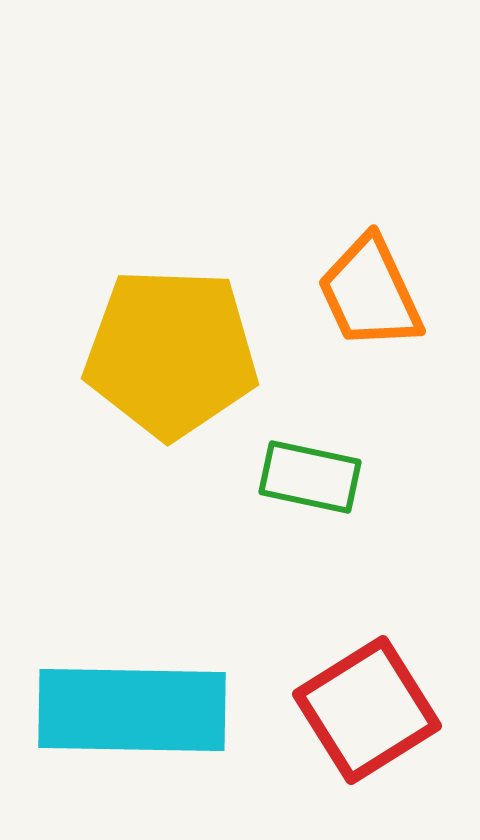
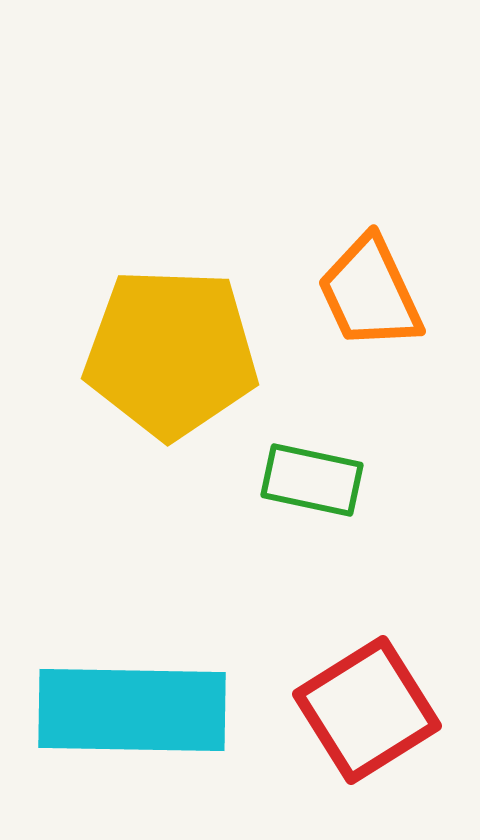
green rectangle: moved 2 px right, 3 px down
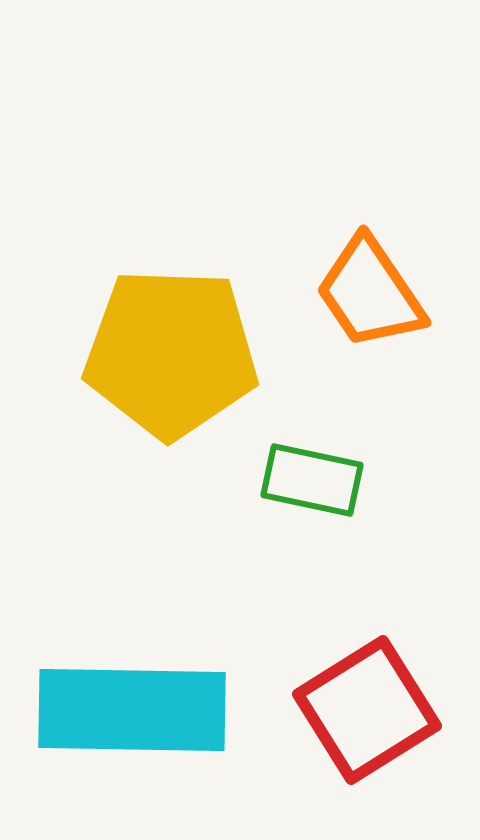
orange trapezoid: rotated 9 degrees counterclockwise
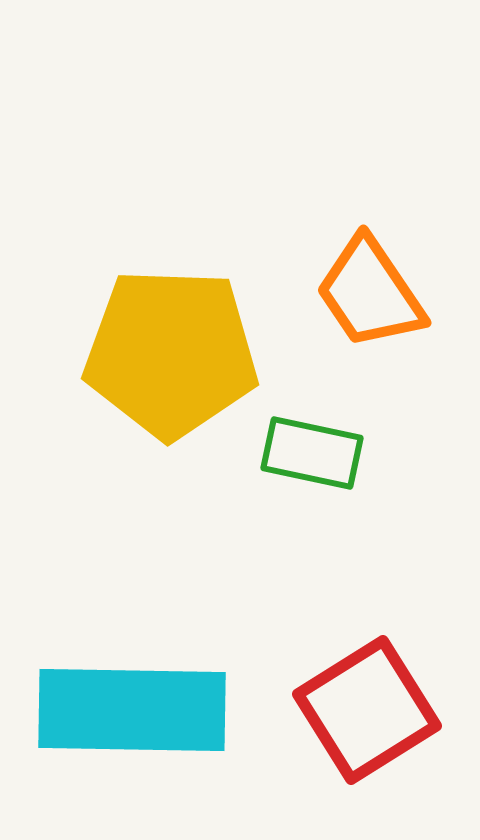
green rectangle: moved 27 px up
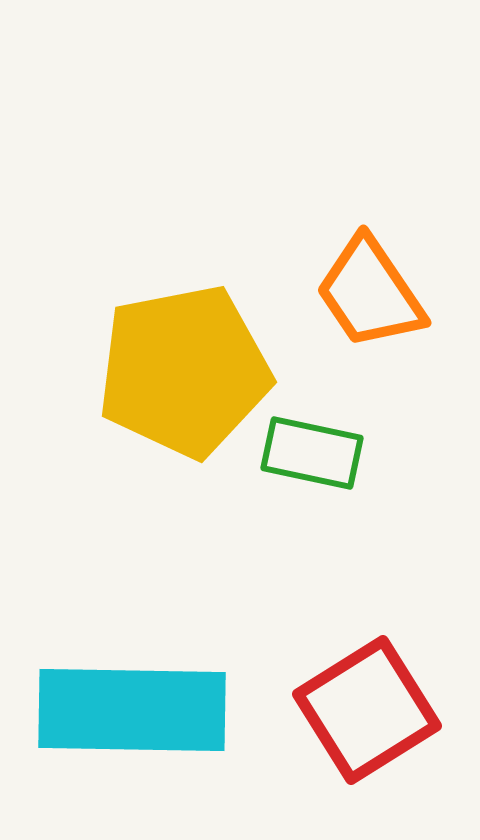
yellow pentagon: moved 13 px right, 18 px down; rotated 13 degrees counterclockwise
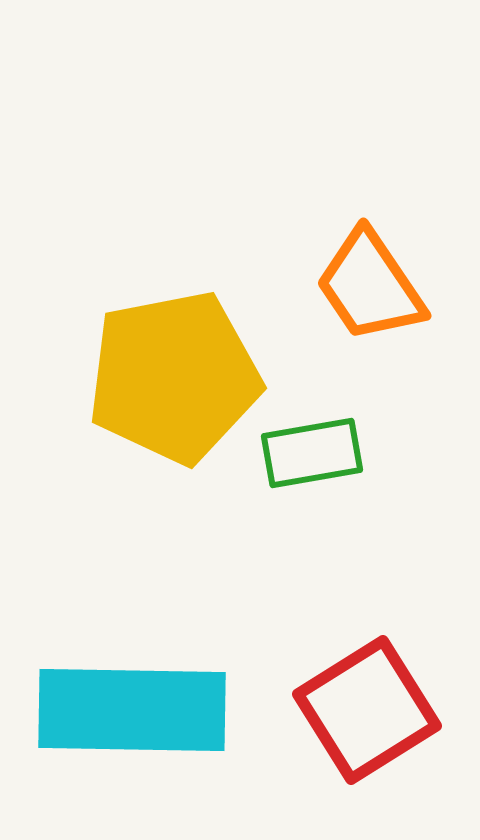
orange trapezoid: moved 7 px up
yellow pentagon: moved 10 px left, 6 px down
green rectangle: rotated 22 degrees counterclockwise
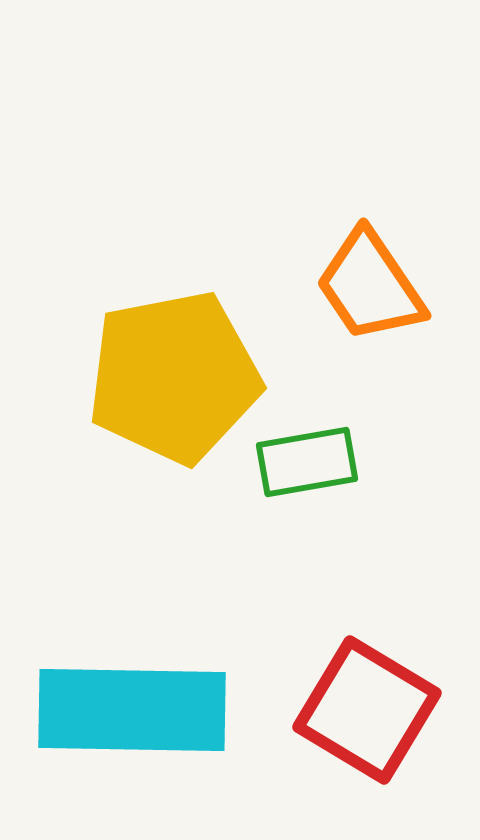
green rectangle: moved 5 px left, 9 px down
red square: rotated 27 degrees counterclockwise
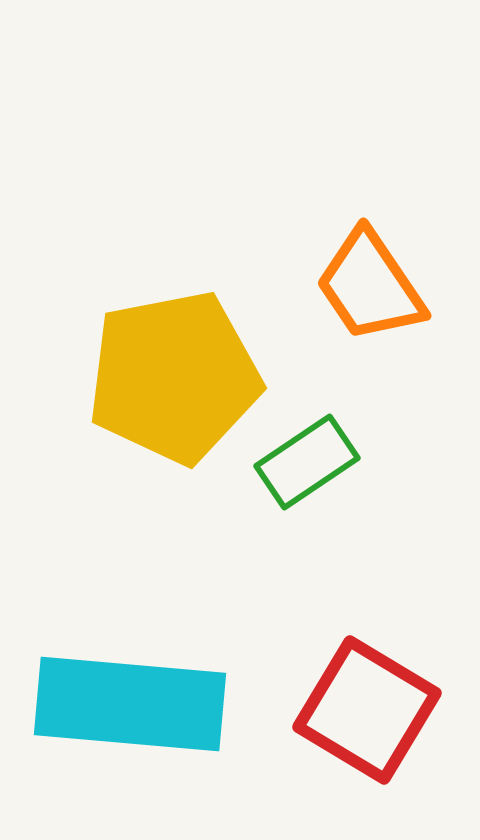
green rectangle: rotated 24 degrees counterclockwise
cyan rectangle: moved 2 px left, 6 px up; rotated 4 degrees clockwise
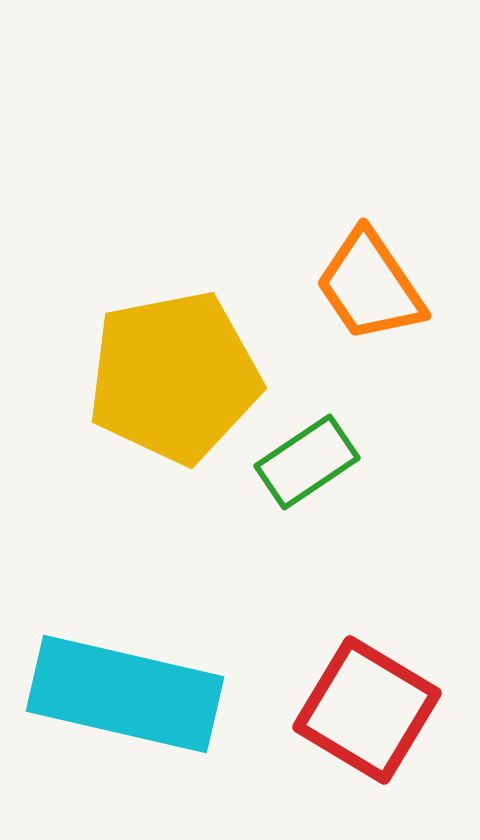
cyan rectangle: moved 5 px left, 10 px up; rotated 8 degrees clockwise
